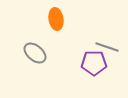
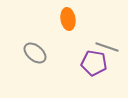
orange ellipse: moved 12 px right
purple pentagon: rotated 10 degrees clockwise
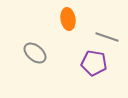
gray line: moved 10 px up
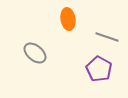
purple pentagon: moved 5 px right, 6 px down; rotated 20 degrees clockwise
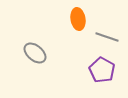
orange ellipse: moved 10 px right
purple pentagon: moved 3 px right, 1 px down
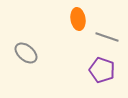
gray ellipse: moved 9 px left
purple pentagon: rotated 10 degrees counterclockwise
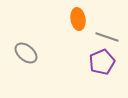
purple pentagon: moved 8 px up; rotated 30 degrees clockwise
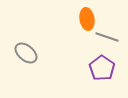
orange ellipse: moved 9 px right
purple pentagon: moved 6 px down; rotated 15 degrees counterclockwise
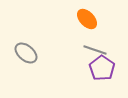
orange ellipse: rotated 35 degrees counterclockwise
gray line: moved 12 px left, 13 px down
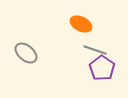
orange ellipse: moved 6 px left, 5 px down; rotated 20 degrees counterclockwise
